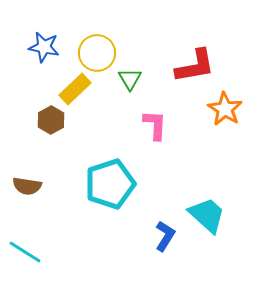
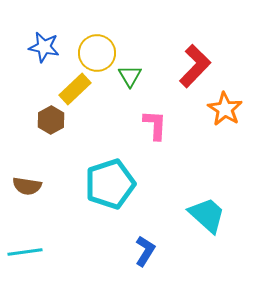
red L-shape: rotated 36 degrees counterclockwise
green triangle: moved 3 px up
blue L-shape: moved 20 px left, 15 px down
cyan line: rotated 40 degrees counterclockwise
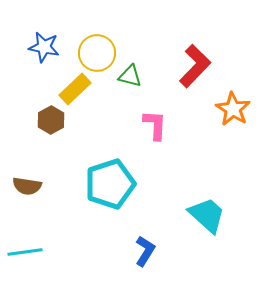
green triangle: rotated 45 degrees counterclockwise
orange star: moved 8 px right
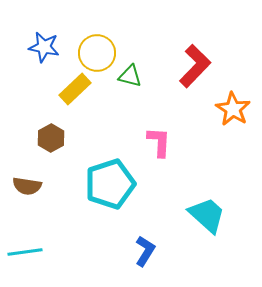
brown hexagon: moved 18 px down
pink L-shape: moved 4 px right, 17 px down
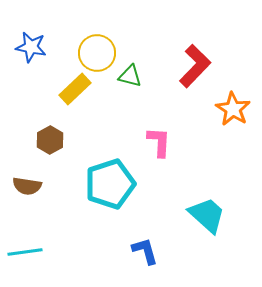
blue star: moved 13 px left
brown hexagon: moved 1 px left, 2 px down
blue L-shape: rotated 48 degrees counterclockwise
